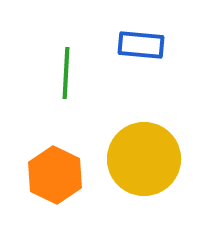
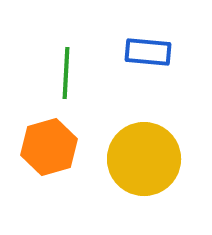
blue rectangle: moved 7 px right, 7 px down
orange hexagon: moved 6 px left, 28 px up; rotated 18 degrees clockwise
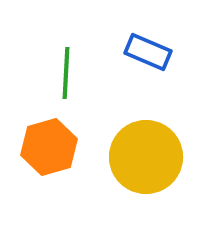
blue rectangle: rotated 18 degrees clockwise
yellow circle: moved 2 px right, 2 px up
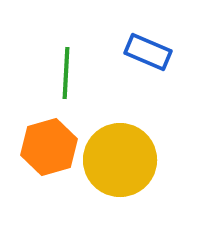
yellow circle: moved 26 px left, 3 px down
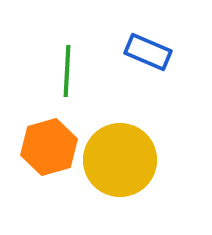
green line: moved 1 px right, 2 px up
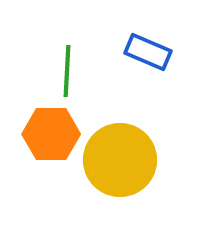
orange hexagon: moved 2 px right, 13 px up; rotated 16 degrees clockwise
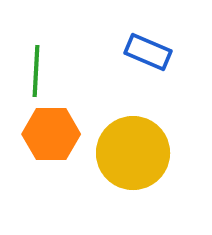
green line: moved 31 px left
yellow circle: moved 13 px right, 7 px up
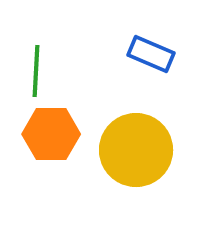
blue rectangle: moved 3 px right, 2 px down
yellow circle: moved 3 px right, 3 px up
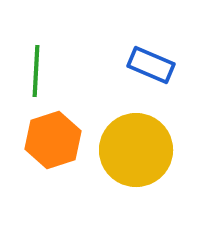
blue rectangle: moved 11 px down
orange hexagon: moved 2 px right, 6 px down; rotated 18 degrees counterclockwise
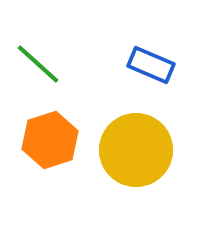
green line: moved 2 px right, 7 px up; rotated 51 degrees counterclockwise
orange hexagon: moved 3 px left
